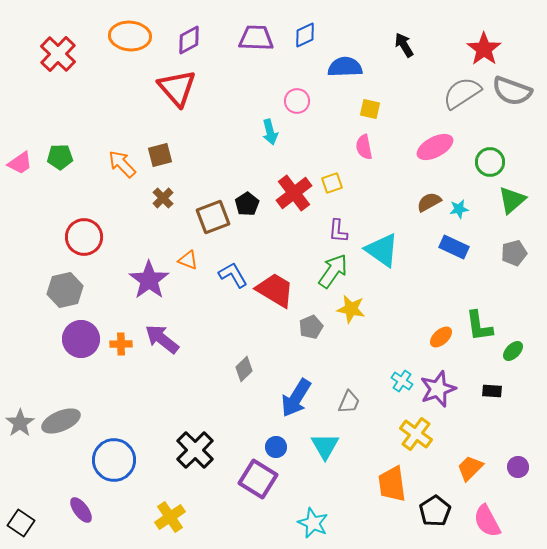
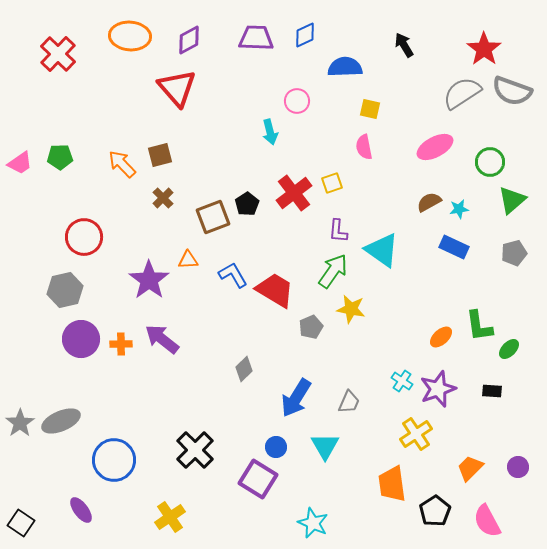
orange triangle at (188, 260): rotated 25 degrees counterclockwise
green ellipse at (513, 351): moved 4 px left, 2 px up
yellow cross at (416, 434): rotated 20 degrees clockwise
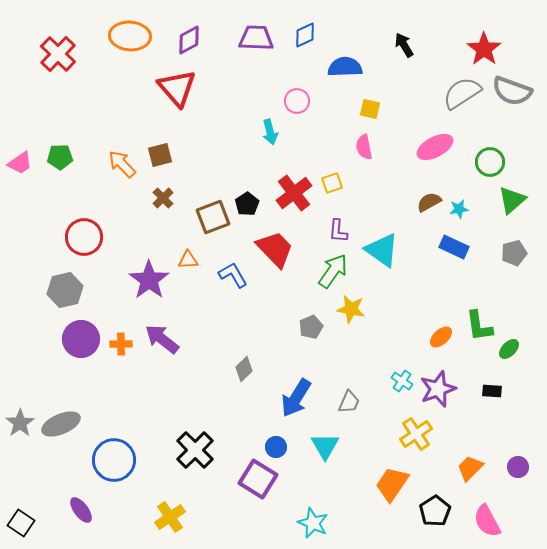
red trapezoid at (275, 290): moved 41 px up; rotated 15 degrees clockwise
gray ellipse at (61, 421): moved 3 px down
orange trapezoid at (392, 484): rotated 42 degrees clockwise
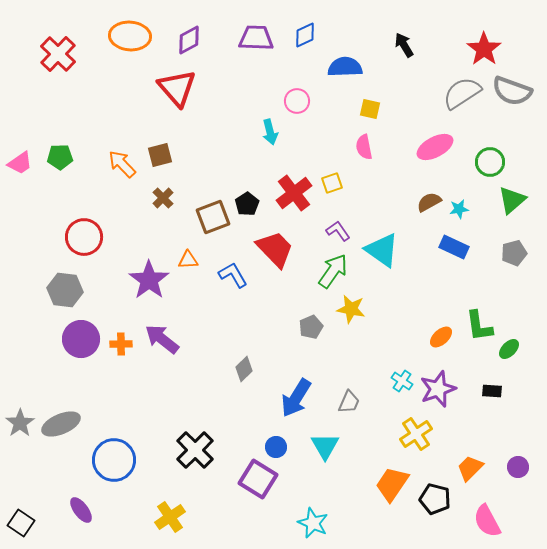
purple L-shape at (338, 231): rotated 140 degrees clockwise
gray hexagon at (65, 290): rotated 20 degrees clockwise
black pentagon at (435, 511): moved 12 px up; rotated 24 degrees counterclockwise
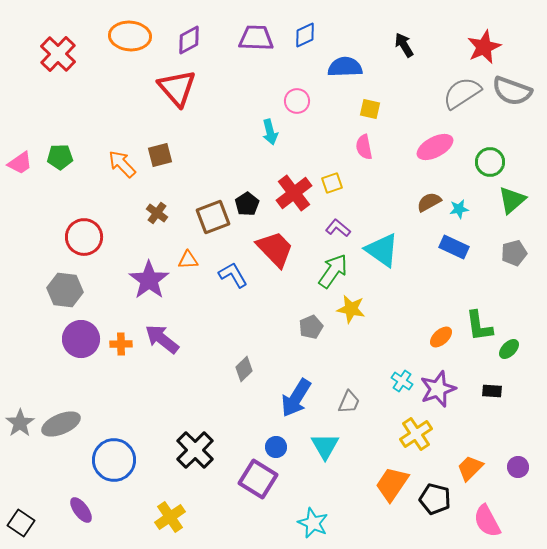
red star at (484, 49): moved 2 px up; rotated 12 degrees clockwise
brown cross at (163, 198): moved 6 px left, 15 px down; rotated 10 degrees counterclockwise
purple L-shape at (338, 231): moved 3 px up; rotated 15 degrees counterclockwise
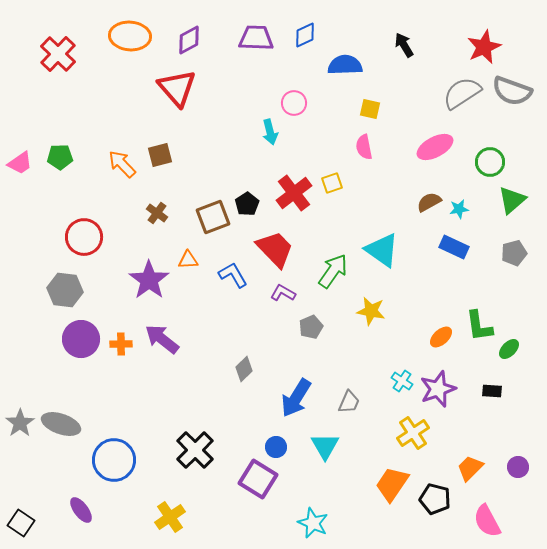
blue semicircle at (345, 67): moved 2 px up
pink circle at (297, 101): moved 3 px left, 2 px down
purple L-shape at (338, 228): moved 55 px left, 65 px down; rotated 10 degrees counterclockwise
yellow star at (351, 309): moved 20 px right, 2 px down
gray ellipse at (61, 424): rotated 42 degrees clockwise
yellow cross at (416, 434): moved 3 px left, 1 px up
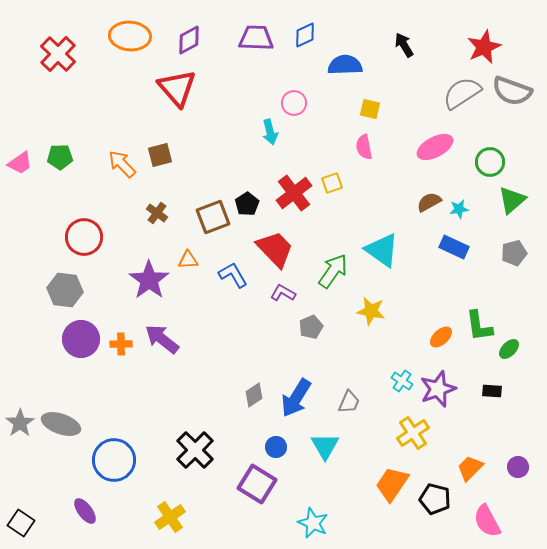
gray diamond at (244, 369): moved 10 px right, 26 px down; rotated 10 degrees clockwise
purple square at (258, 479): moved 1 px left, 5 px down
purple ellipse at (81, 510): moved 4 px right, 1 px down
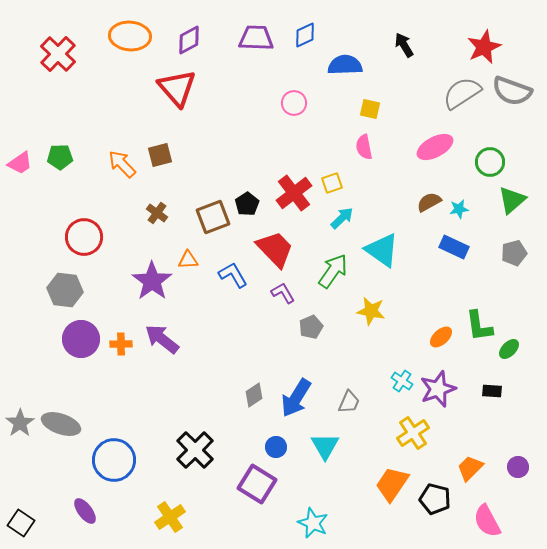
cyan arrow at (270, 132): moved 72 px right, 86 px down; rotated 120 degrees counterclockwise
purple star at (149, 280): moved 3 px right, 1 px down
purple L-shape at (283, 293): rotated 30 degrees clockwise
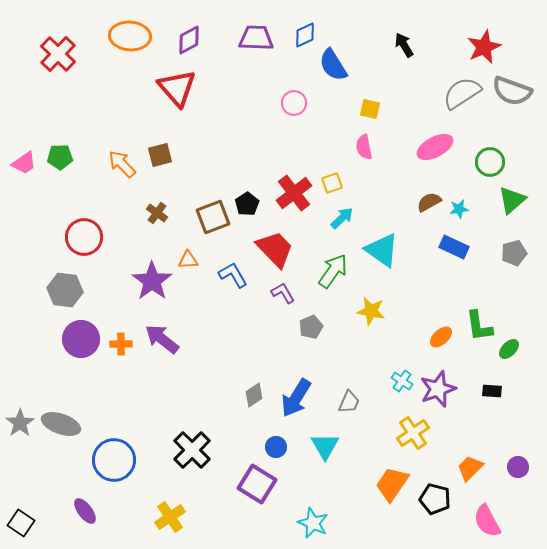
blue semicircle at (345, 65): moved 12 px left; rotated 120 degrees counterclockwise
pink trapezoid at (20, 163): moved 4 px right
black cross at (195, 450): moved 3 px left
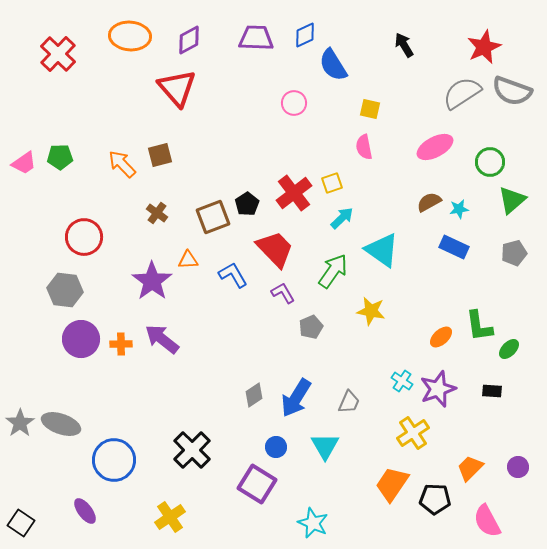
black pentagon at (435, 499): rotated 12 degrees counterclockwise
